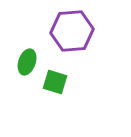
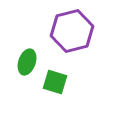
purple hexagon: rotated 9 degrees counterclockwise
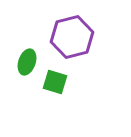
purple hexagon: moved 6 px down
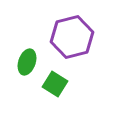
green square: moved 2 px down; rotated 15 degrees clockwise
